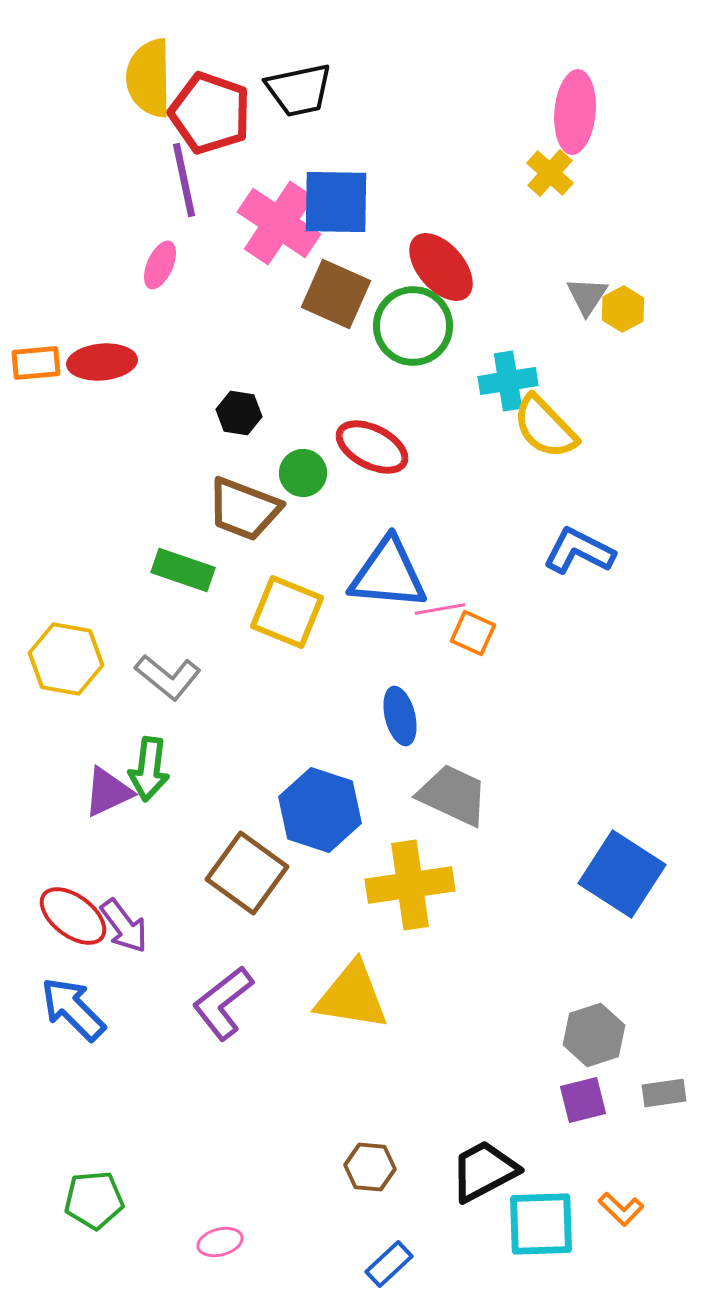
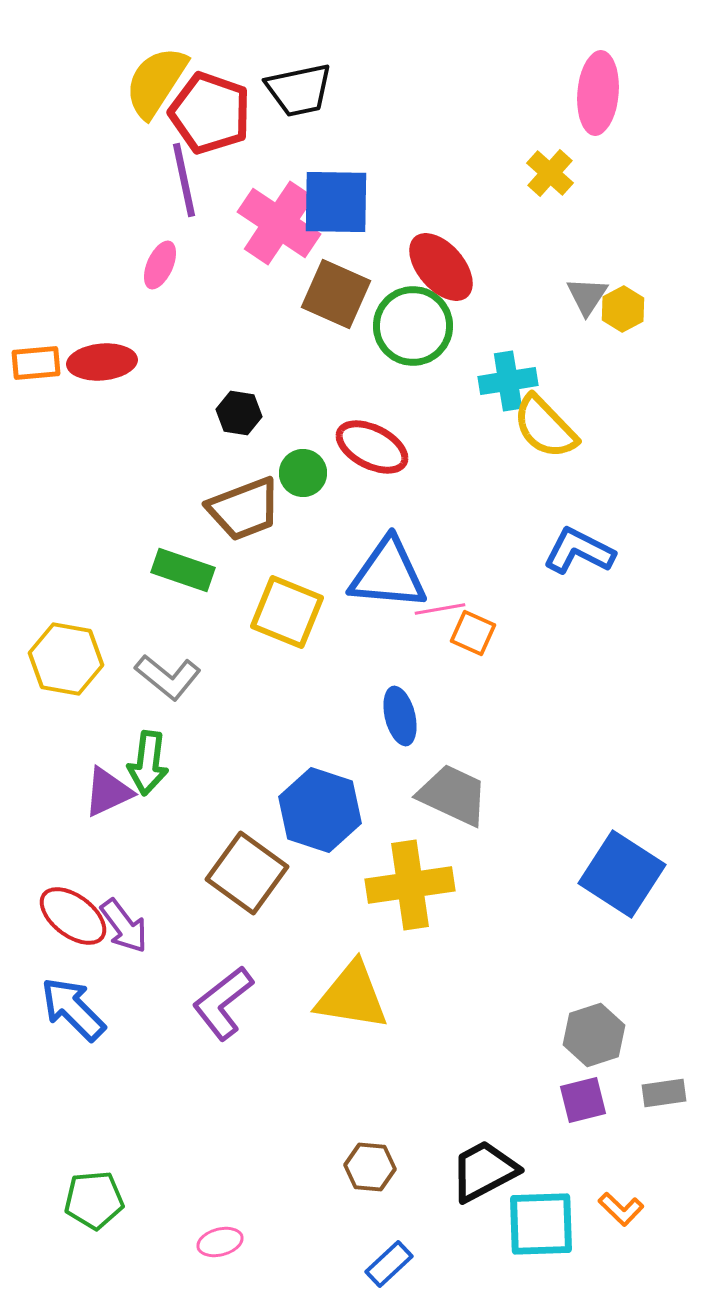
yellow semicircle at (149, 78): moved 7 px right, 4 px down; rotated 34 degrees clockwise
pink ellipse at (575, 112): moved 23 px right, 19 px up
brown trapezoid at (244, 509): rotated 42 degrees counterclockwise
green arrow at (149, 769): moved 1 px left, 6 px up
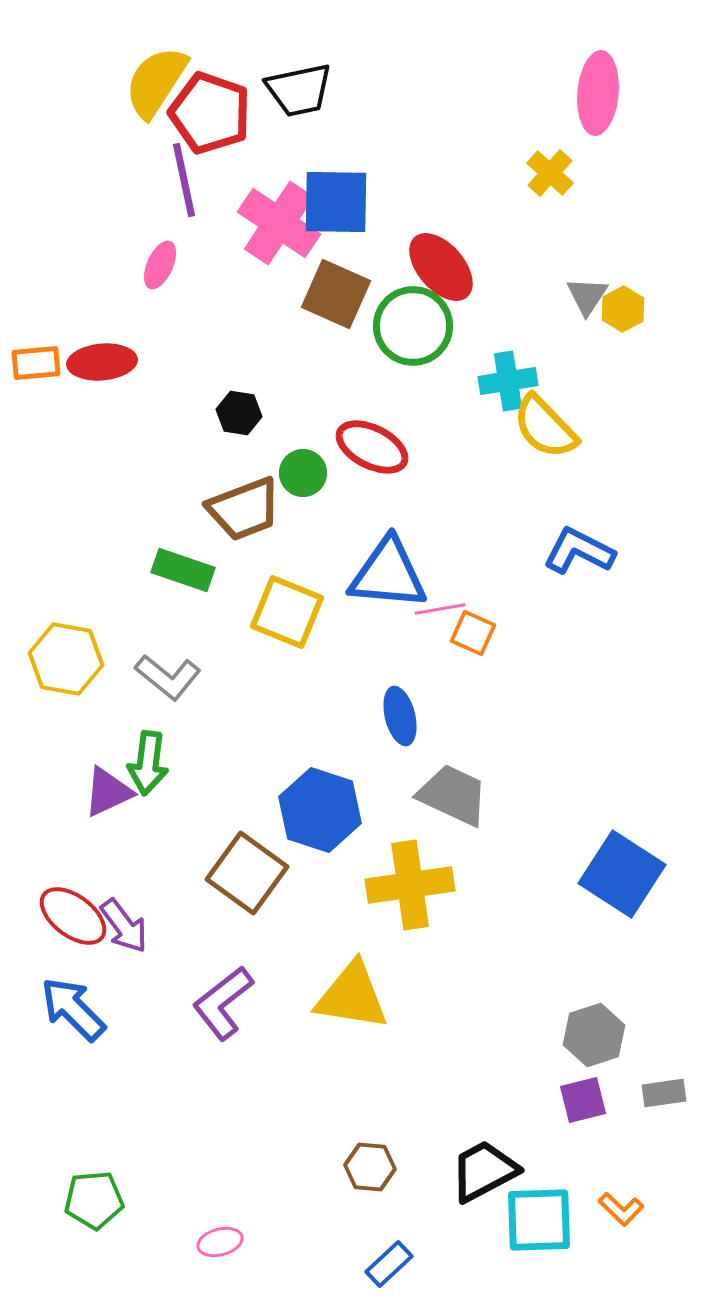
cyan square at (541, 1224): moved 2 px left, 4 px up
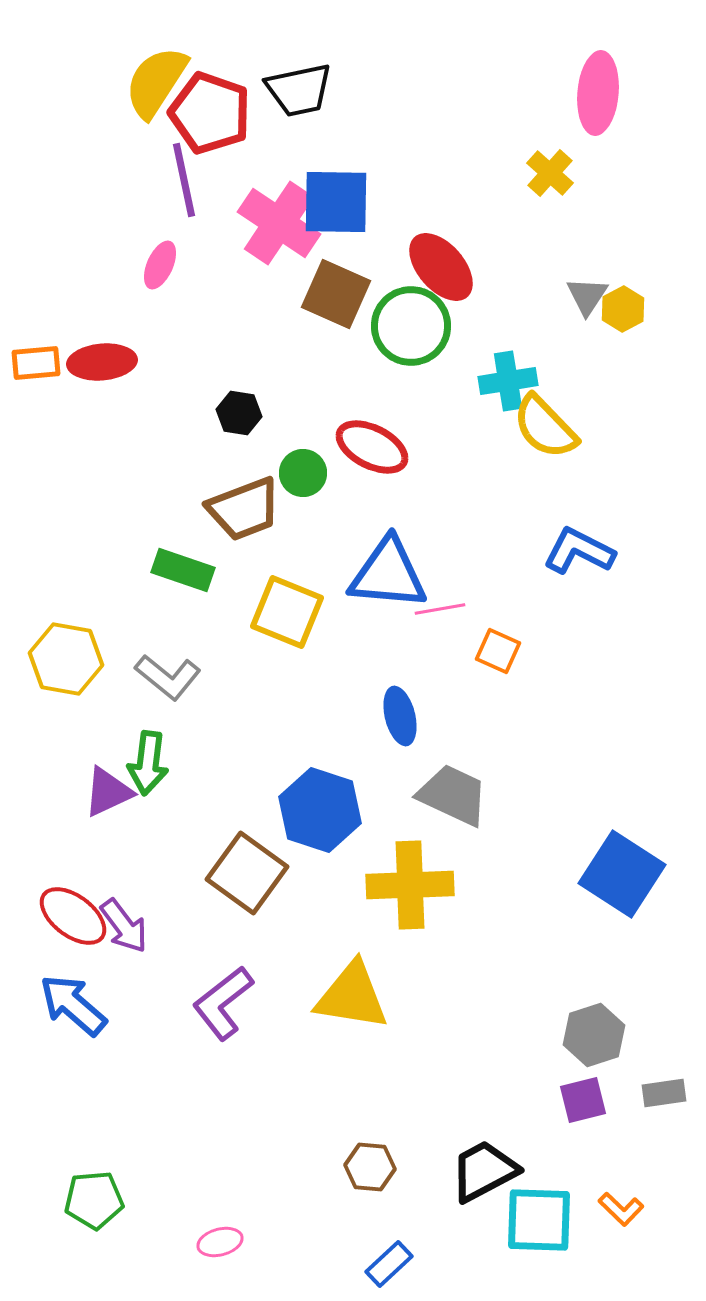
green circle at (413, 326): moved 2 px left
orange square at (473, 633): moved 25 px right, 18 px down
yellow cross at (410, 885): rotated 6 degrees clockwise
blue arrow at (73, 1009): moved 4 px up; rotated 4 degrees counterclockwise
cyan square at (539, 1220): rotated 4 degrees clockwise
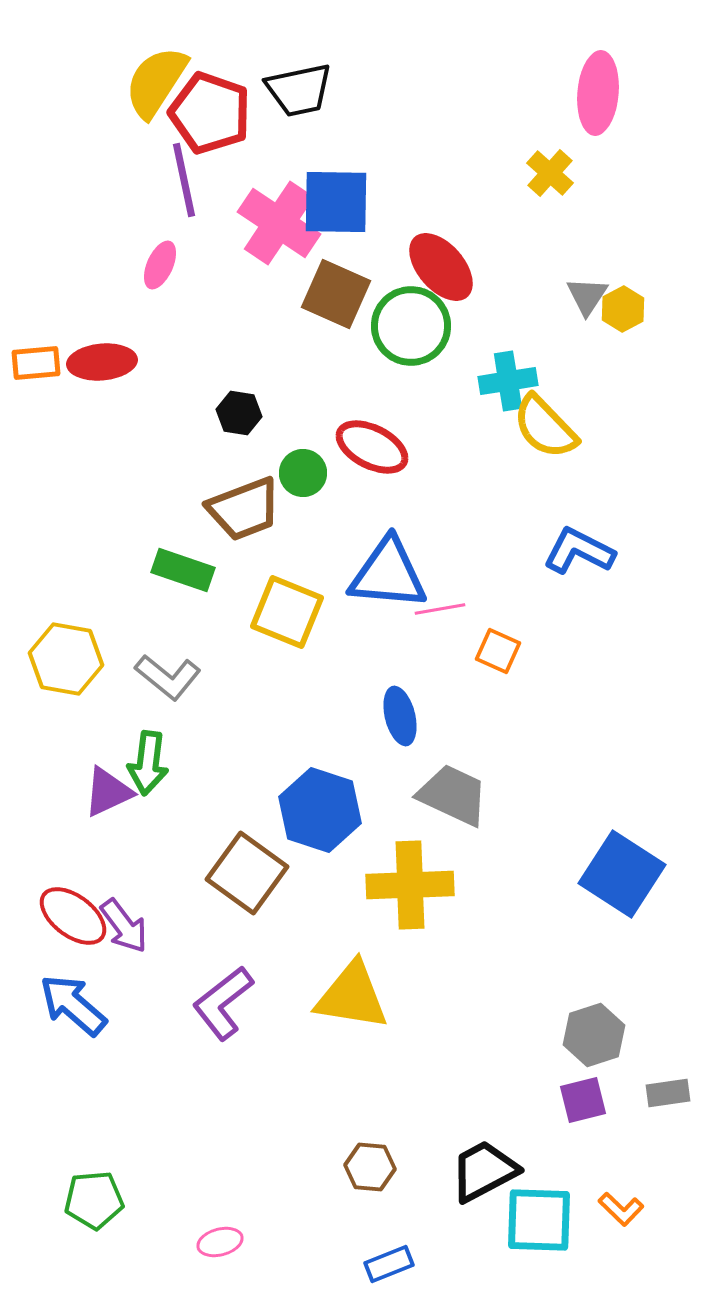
gray rectangle at (664, 1093): moved 4 px right
blue rectangle at (389, 1264): rotated 21 degrees clockwise
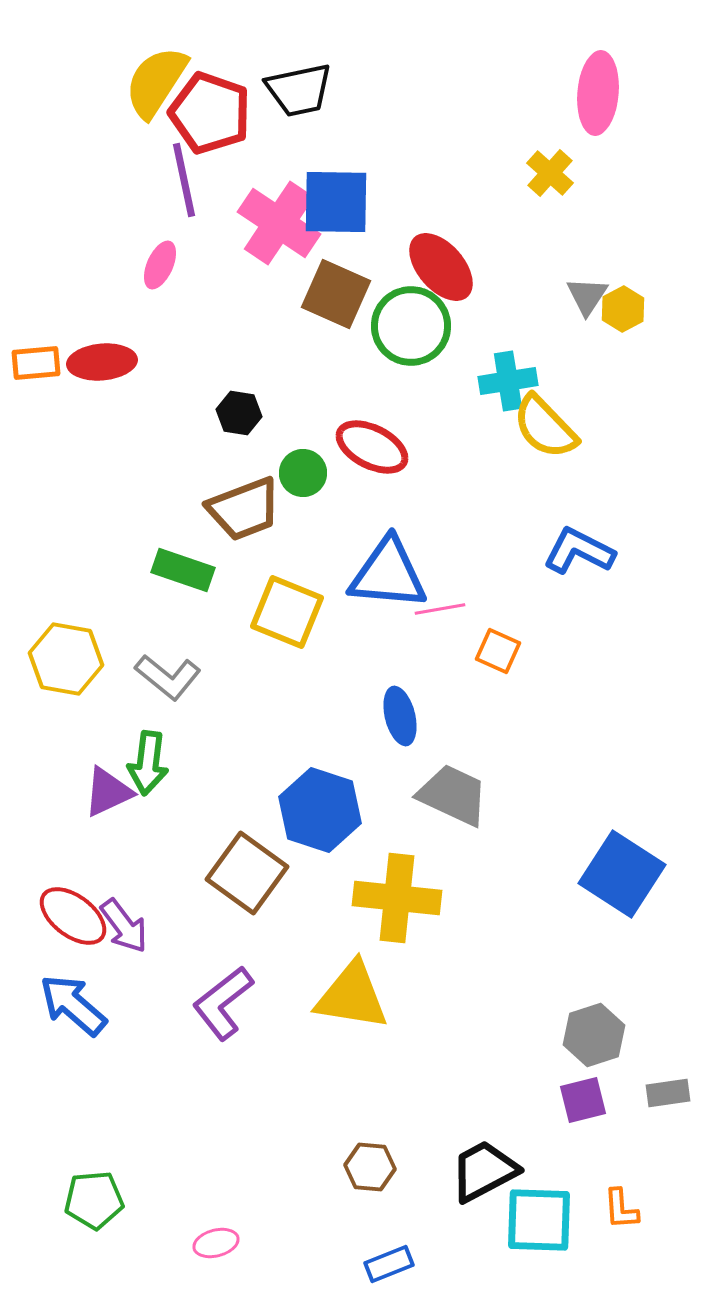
yellow cross at (410, 885): moved 13 px left, 13 px down; rotated 8 degrees clockwise
orange L-shape at (621, 1209): rotated 42 degrees clockwise
pink ellipse at (220, 1242): moved 4 px left, 1 px down
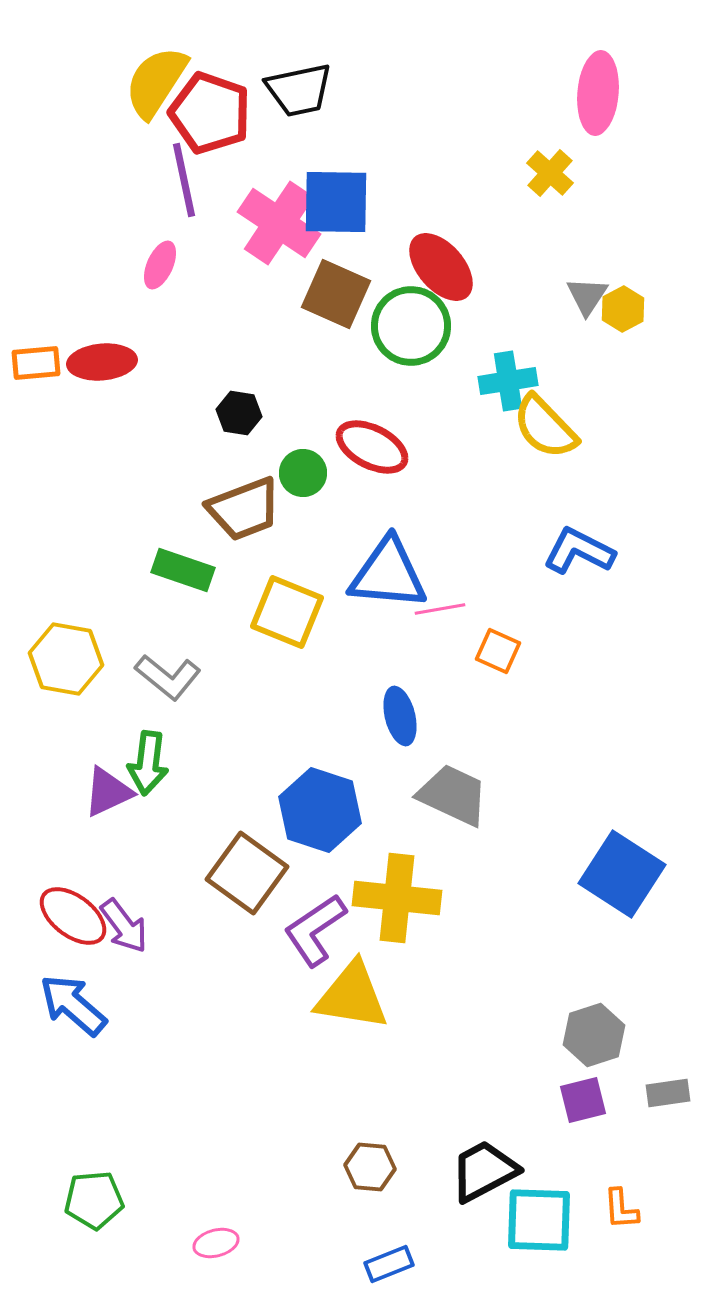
purple L-shape at (223, 1003): moved 92 px right, 73 px up; rotated 4 degrees clockwise
